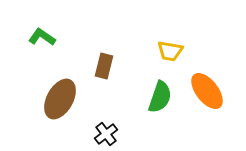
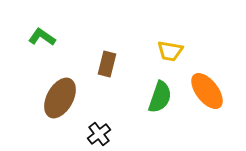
brown rectangle: moved 3 px right, 2 px up
brown ellipse: moved 1 px up
black cross: moved 7 px left
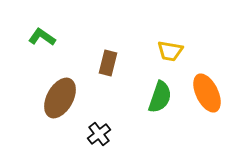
brown rectangle: moved 1 px right, 1 px up
orange ellipse: moved 2 px down; rotated 12 degrees clockwise
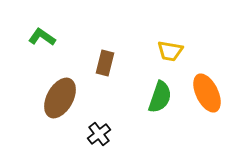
brown rectangle: moved 3 px left
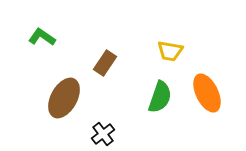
brown rectangle: rotated 20 degrees clockwise
brown ellipse: moved 4 px right
black cross: moved 4 px right
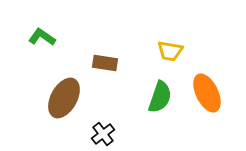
brown rectangle: rotated 65 degrees clockwise
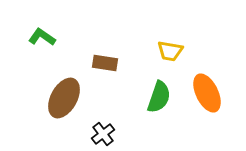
green semicircle: moved 1 px left
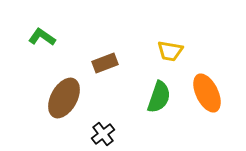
brown rectangle: rotated 30 degrees counterclockwise
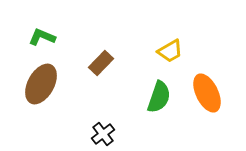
green L-shape: rotated 12 degrees counterclockwise
yellow trapezoid: rotated 40 degrees counterclockwise
brown rectangle: moved 4 px left; rotated 25 degrees counterclockwise
brown ellipse: moved 23 px left, 14 px up
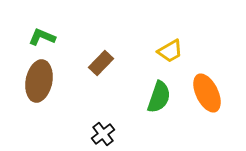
brown ellipse: moved 2 px left, 3 px up; rotated 18 degrees counterclockwise
